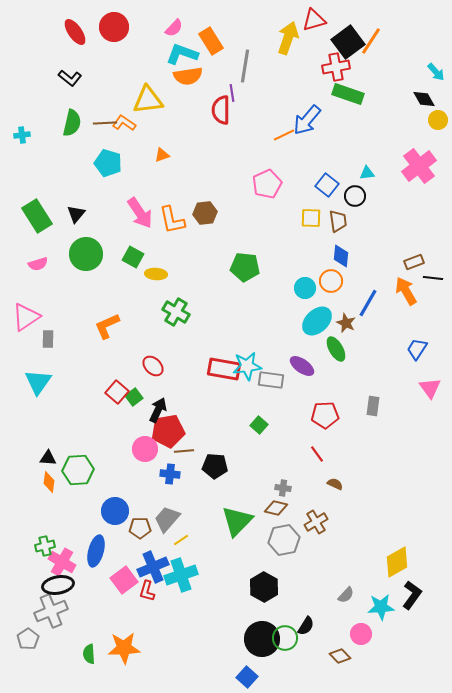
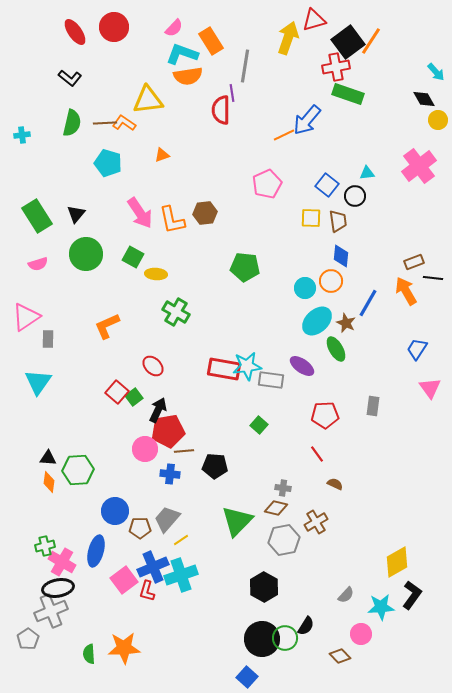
black ellipse at (58, 585): moved 3 px down
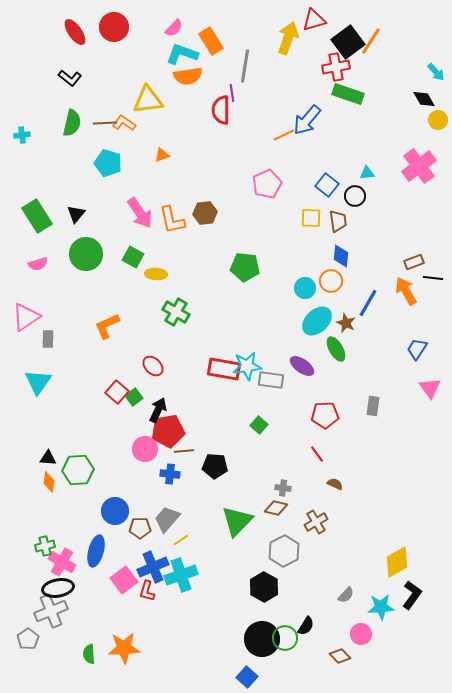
gray hexagon at (284, 540): moved 11 px down; rotated 16 degrees counterclockwise
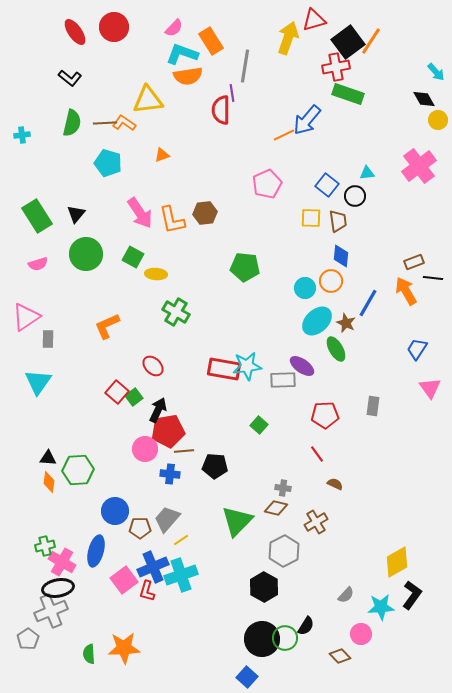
gray rectangle at (271, 380): moved 12 px right; rotated 10 degrees counterclockwise
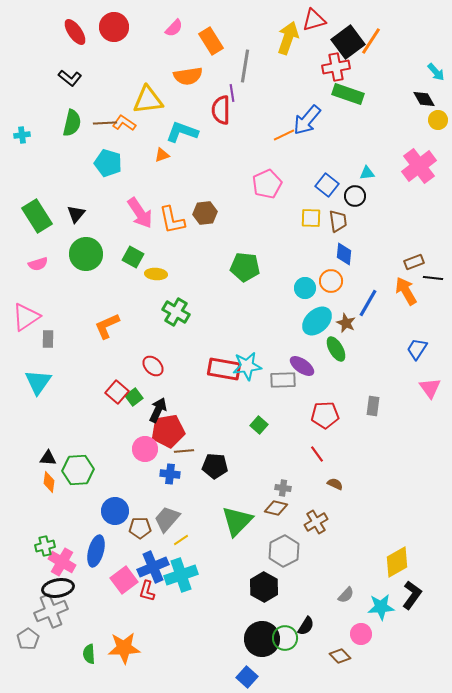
cyan L-shape at (182, 54): moved 78 px down
blue diamond at (341, 256): moved 3 px right, 2 px up
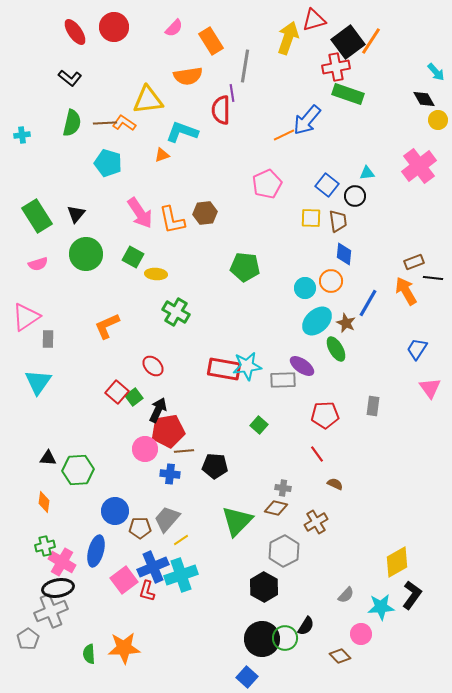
orange diamond at (49, 482): moved 5 px left, 20 px down
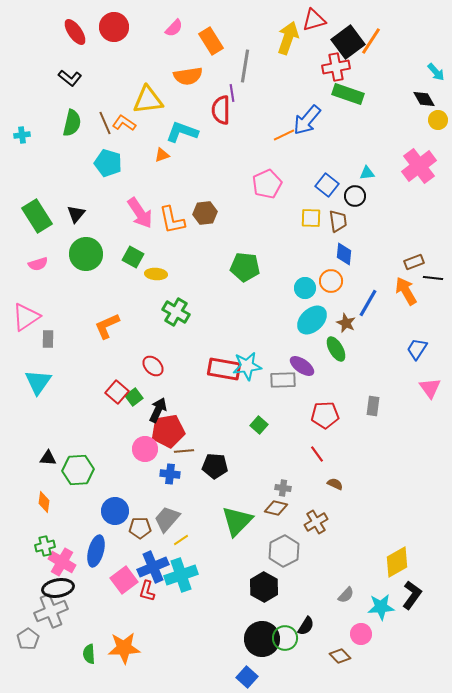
brown line at (105, 123): rotated 70 degrees clockwise
cyan ellipse at (317, 321): moved 5 px left, 1 px up
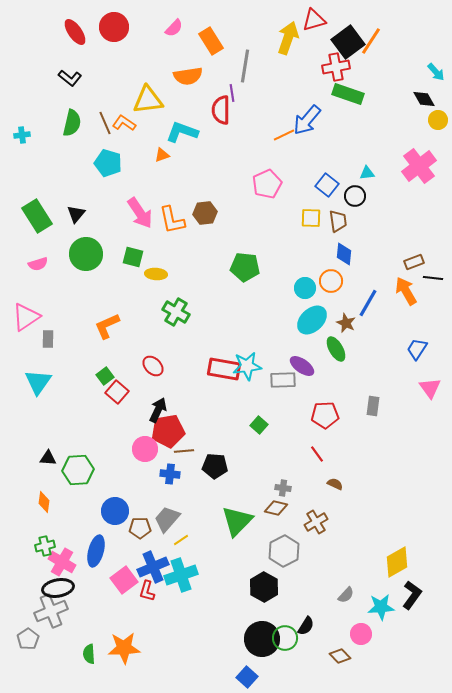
green square at (133, 257): rotated 15 degrees counterclockwise
green square at (134, 397): moved 29 px left, 21 px up
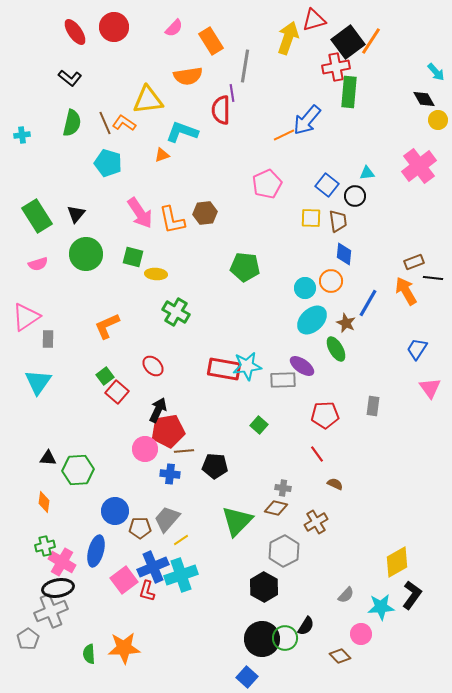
green rectangle at (348, 94): moved 1 px right, 2 px up; rotated 76 degrees clockwise
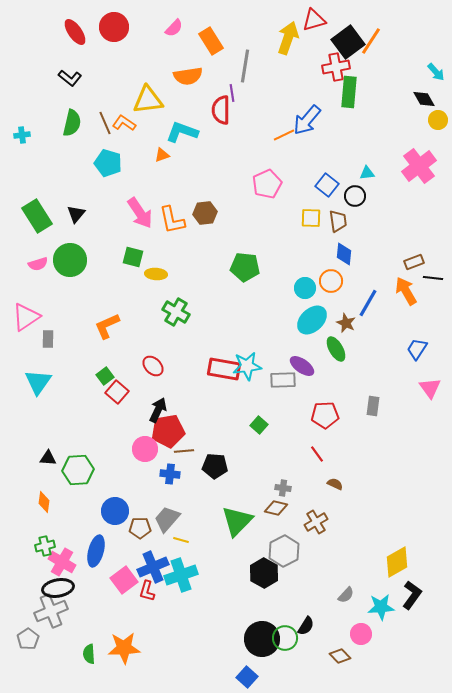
green circle at (86, 254): moved 16 px left, 6 px down
yellow line at (181, 540): rotated 49 degrees clockwise
black hexagon at (264, 587): moved 14 px up
